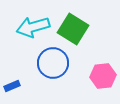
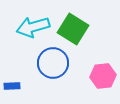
blue rectangle: rotated 21 degrees clockwise
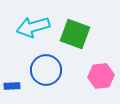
green square: moved 2 px right, 5 px down; rotated 12 degrees counterclockwise
blue circle: moved 7 px left, 7 px down
pink hexagon: moved 2 px left
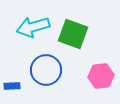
green square: moved 2 px left
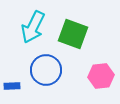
cyan arrow: rotated 48 degrees counterclockwise
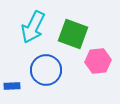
pink hexagon: moved 3 px left, 15 px up
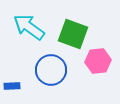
cyan arrow: moved 4 px left; rotated 100 degrees clockwise
blue circle: moved 5 px right
